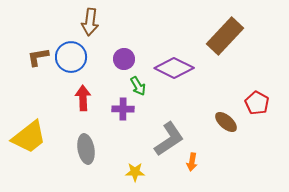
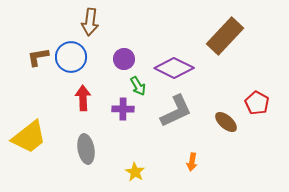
gray L-shape: moved 7 px right, 28 px up; rotated 9 degrees clockwise
yellow star: rotated 30 degrees clockwise
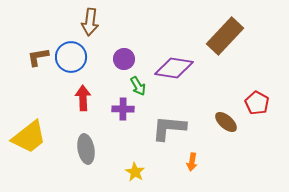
purple diamond: rotated 18 degrees counterclockwise
gray L-shape: moved 7 px left, 17 px down; rotated 150 degrees counterclockwise
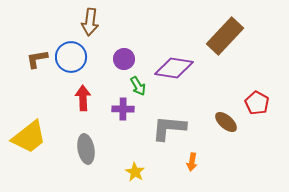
brown L-shape: moved 1 px left, 2 px down
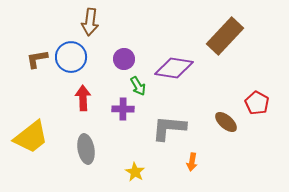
yellow trapezoid: moved 2 px right
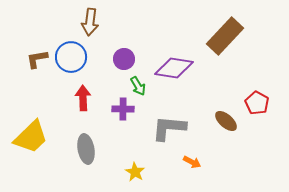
brown ellipse: moved 1 px up
yellow trapezoid: rotated 6 degrees counterclockwise
orange arrow: rotated 72 degrees counterclockwise
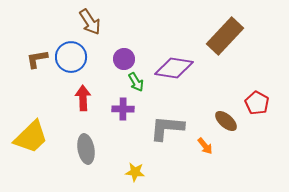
brown arrow: rotated 40 degrees counterclockwise
green arrow: moved 2 px left, 4 px up
gray L-shape: moved 2 px left
orange arrow: moved 13 px right, 16 px up; rotated 24 degrees clockwise
yellow star: rotated 24 degrees counterclockwise
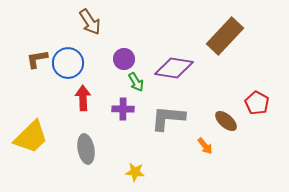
blue circle: moved 3 px left, 6 px down
gray L-shape: moved 1 px right, 10 px up
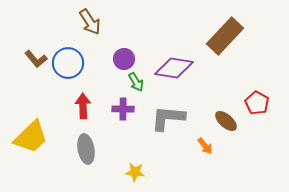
brown L-shape: moved 1 px left; rotated 120 degrees counterclockwise
red arrow: moved 8 px down
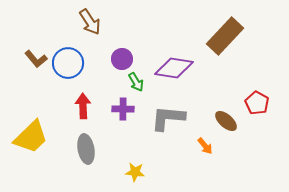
purple circle: moved 2 px left
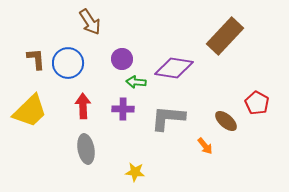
brown L-shape: rotated 145 degrees counterclockwise
green arrow: rotated 126 degrees clockwise
yellow trapezoid: moved 1 px left, 26 px up
